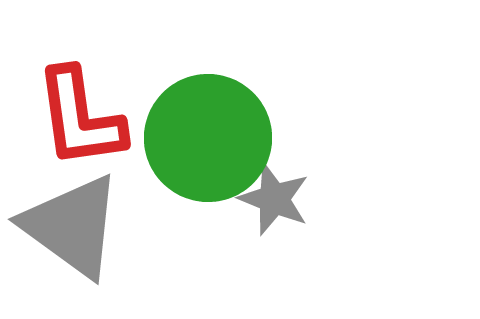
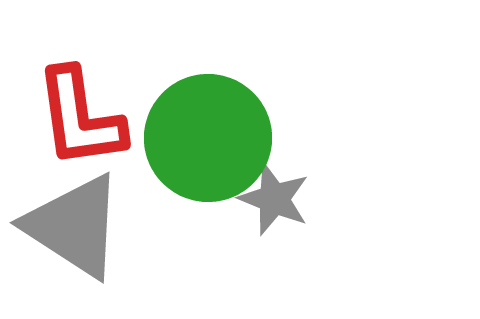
gray triangle: moved 2 px right; rotated 3 degrees counterclockwise
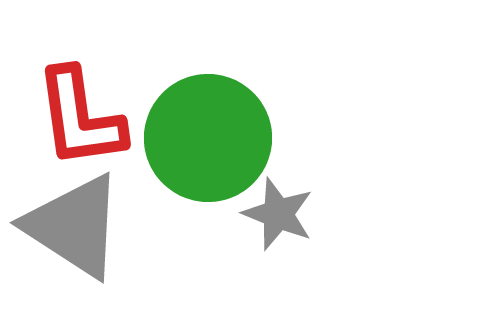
gray star: moved 4 px right, 15 px down
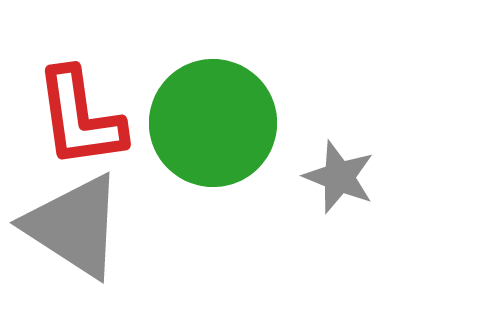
green circle: moved 5 px right, 15 px up
gray star: moved 61 px right, 37 px up
